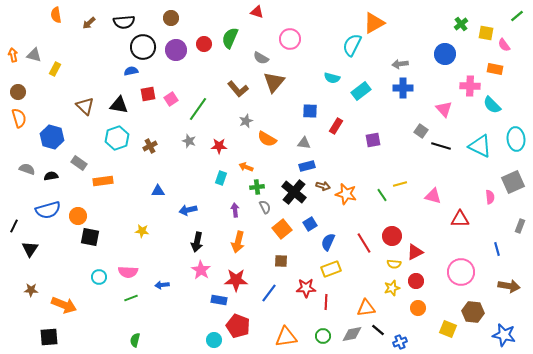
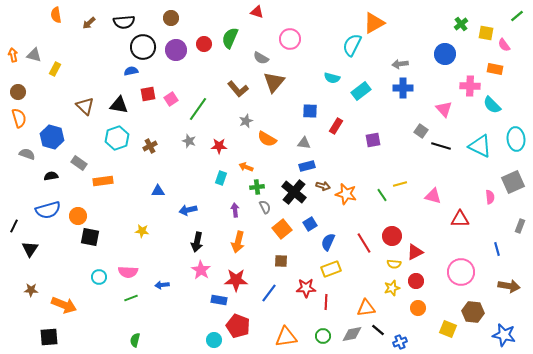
gray semicircle at (27, 169): moved 15 px up
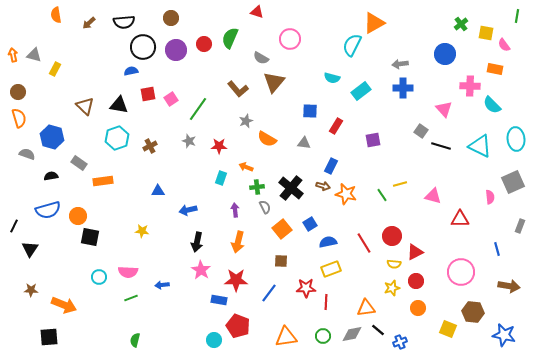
green line at (517, 16): rotated 40 degrees counterclockwise
blue rectangle at (307, 166): moved 24 px right; rotated 49 degrees counterclockwise
black cross at (294, 192): moved 3 px left, 4 px up
blue semicircle at (328, 242): rotated 54 degrees clockwise
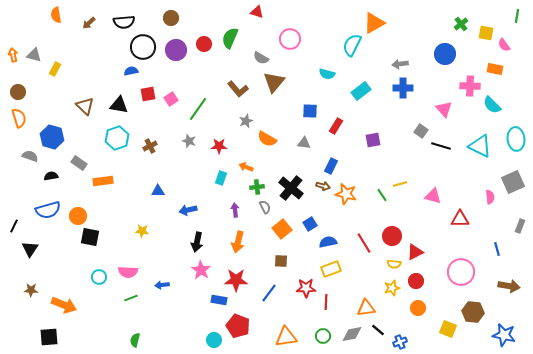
cyan semicircle at (332, 78): moved 5 px left, 4 px up
gray semicircle at (27, 154): moved 3 px right, 2 px down
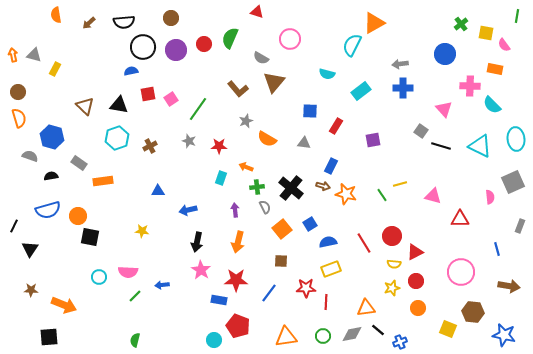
green line at (131, 298): moved 4 px right, 2 px up; rotated 24 degrees counterclockwise
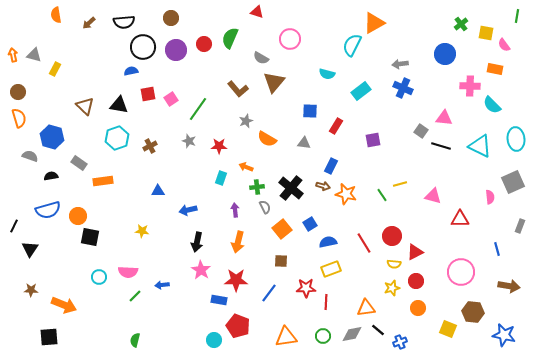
blue cross at (403, 88): rotated 24 degrees clockwise
pink triangle at (444, 109): moved 9 px down; rotated 42 degrees counterclockwise
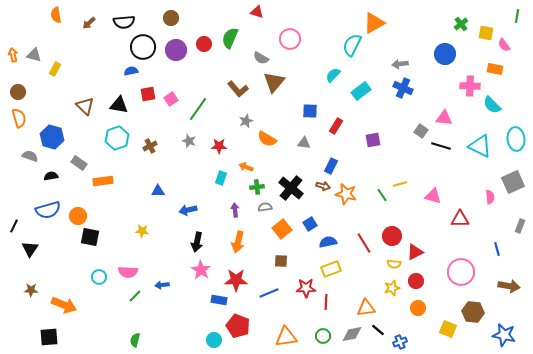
cyan semicircle at (327, 74): moved 6 px right, 1 px down; rotated 119 degrees clockwise
gray semicircle at (265, 207): rotated 72 degrees counterclockwise
blue line at (269, 293): rotated 30 degrees clockwise
